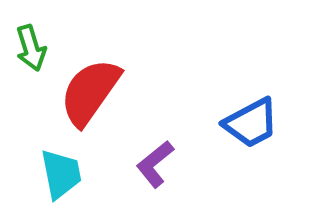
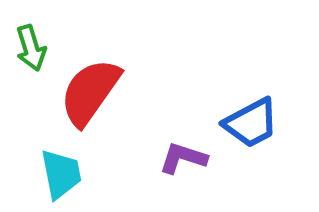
purple L-shape: moved 28 px right, 6 px up; rotated 57 degrees clockwise
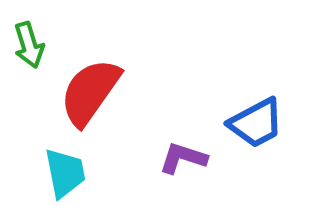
green arrow: moved 2 px left, 3 px up
blue trapezoid: moved 5 px right
cyan trapezoid: moved 4 px right, 1 px up
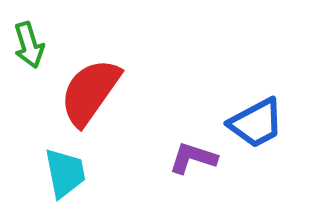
purple L-shape: moved 10 px right
